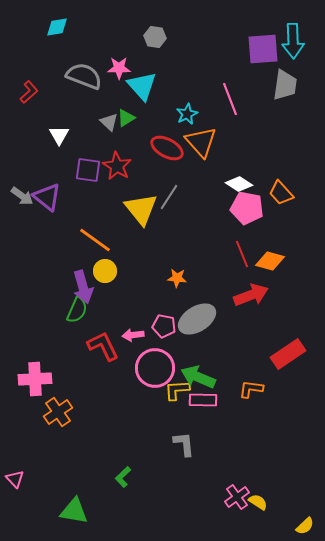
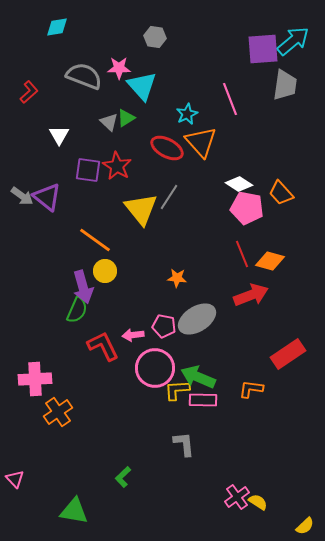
cyan arrow at (293, 41): rotated 128 degrees counterclockwise
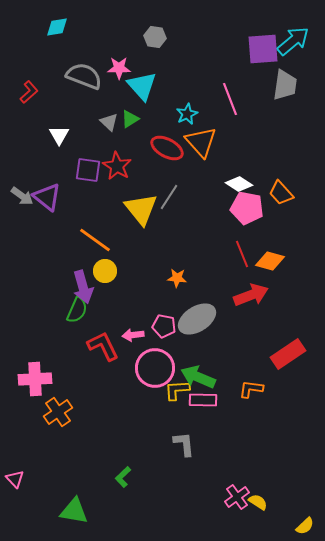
green triangle at (126, 118): moved 4 px right, 1 px down
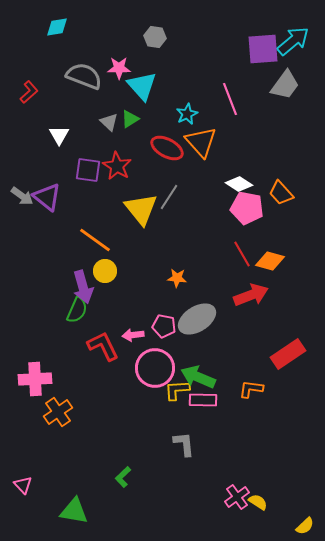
gray trapezoid at (285, 85): rotated 28 degrees clockwise
red line at (242, 254): rotated 8 degrees counterclockwise
pink triangle at (15, 479): moved 8 px right, 6 px down
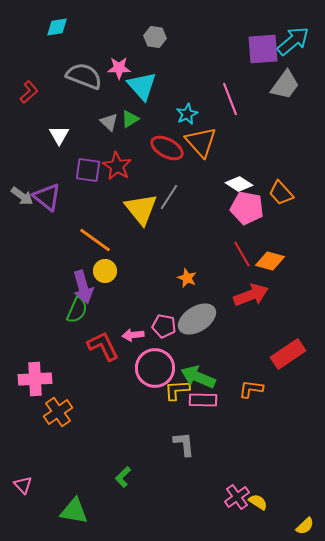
orange star at (177, 278): moved 10 px right; rotated 18 degrees clockwise
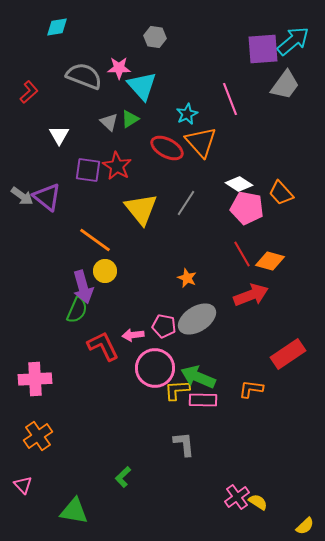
gray line at (169, 197): moved 17 px right, 6 px down
orange cross at (58, 412): moved 20 px left, 24 px down
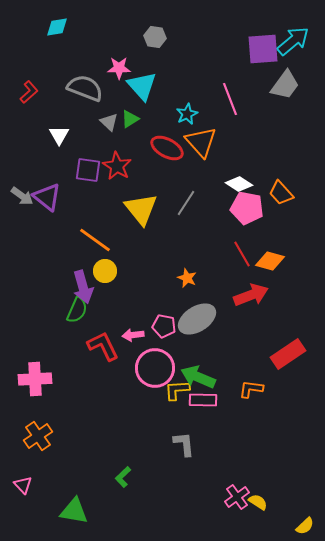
gray semicircle at (84, 76): moved 1 px right, 12 px down
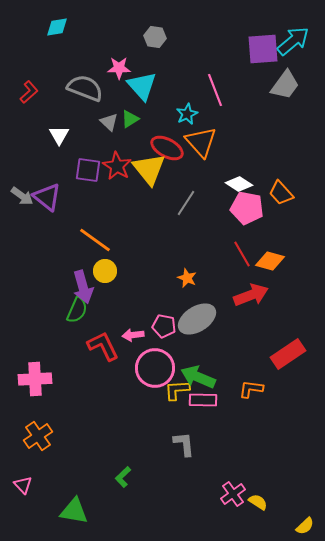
pink line at (230, 99): moved 15 px left, 9 px up
yellow triangle at (141, 209): moved 8 px right, 40 px up
pink cross at (237, 497): moved 4 px left, 3 px up
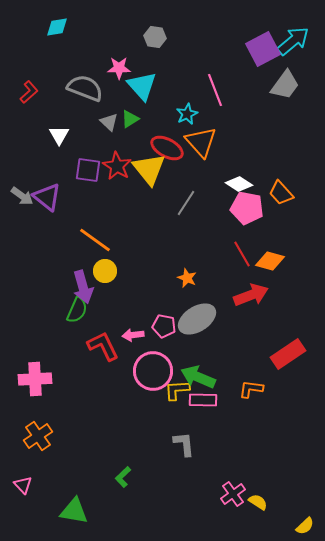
purple square at (263, 49): rotated 24 degrees counterclockwise
pink circle at (155, 368): moved 2 px left, 3 px down
